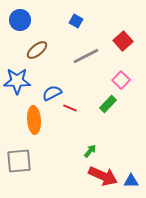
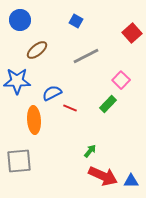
red square: moved 9 px right, 8 px up
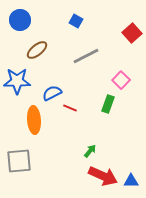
green rectangle: rotated 24 degrees counterclockwise
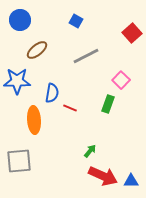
blue semicircle: rotated 126 degrees clockwise
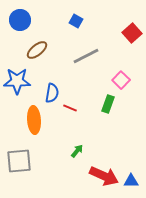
green arrow: moved 13 px left
red arrow: moved 1 px right
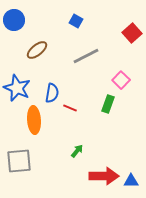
blue circle: moved 6 px left
blue star: moved 7 px down; rotated 24 degrees clockwise
red arrow: rotated 24 degrees counterclockwise
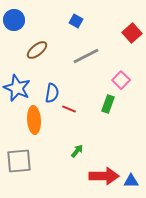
red line: moved 1 px left, 1 px down
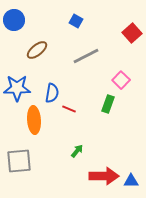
blue star: rotated 24 degrees counterclockwise
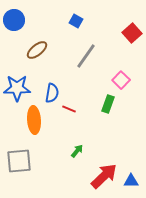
gray line: rotated 28 degrees counterclockwise
red arrow: rotated 44 degrees counterclockwise
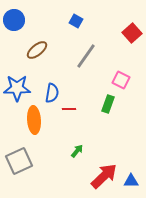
pink square: rotated 18 degrees counterclockwise
red line: rotated 24 degrees counterclockwise
gray square: rotated 20 degrees counterclockwise
